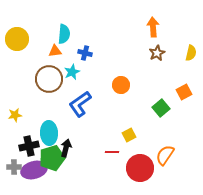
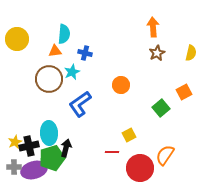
yellow star: moved 27 px down; rotated 16 degrees counterclockwise
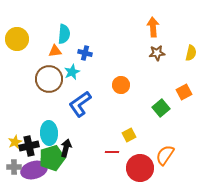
brown star: rotated 21 degrees clockwise
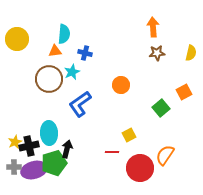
black arrow: moved 1 px right, 1 px down
green pentagon: moved 2 px right, 5 px down
